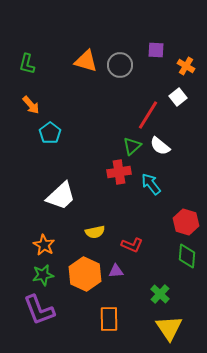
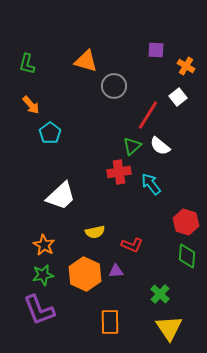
gray circle: moved 6 px left, 21 px down
orange rectangle: moved 1 px right, 3 px down
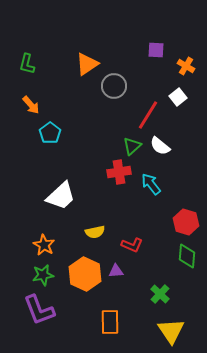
orange triangle: moved 1 px right, 3 px down; rotated 50 degrees counterclockwise
yellow triangle: moved 2 px right, 3 px down
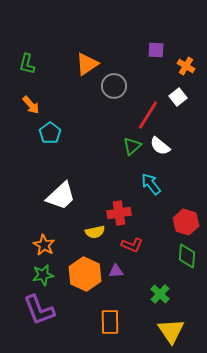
red cross: moved 41 px down
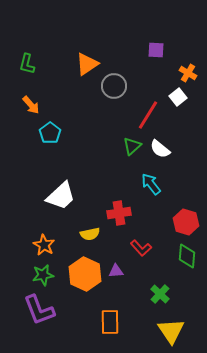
orange cross: moved 2 px right, 7 px down
white semicircle: moved 3 px down
yellow semicircle: moved 5 px left, 2 px down
red L-shape: moved 9 px right, 3 px down; rotated 25 degrees clockwise
